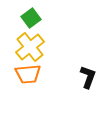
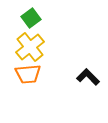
black L-shape: rotated 65 degrees counterclockwise
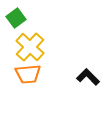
green square: moved 15 px left
yellow cross: rotated 8 degrees counterclockwise
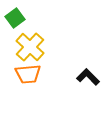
green square: moved 1 px left
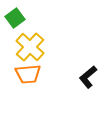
black L-shape: rotated 85 degrees counterclockwise
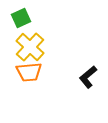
green square: moved 6 px right; rotated 12 degrees clockwise
orange trapezoid: moved 1 px right, 2 px up
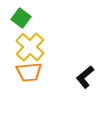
green square: rotated 30 degrees counterclockwise
black L-shape: moved 3 px left
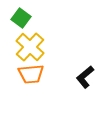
orange trapezoid: moved 2 px right, 2 px down
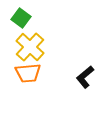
orange trapezoid: moved 3 px left, 1 px up
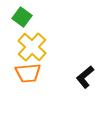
green square: moved 1 px right, 1 px up
yellow cross: moved 2 px right
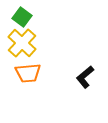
yellow cross: moved 10 px left, 4 px up
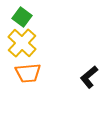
black L-shape: moved 4 px right
